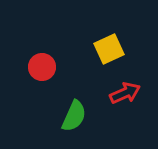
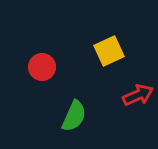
yellow square: moved 2 px down
red arrow: moved 13 px right, 2 px down
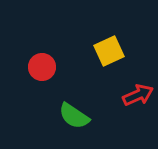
green semicircle: rotated 100 degrees clockwise
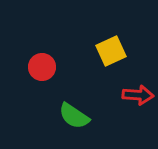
yellow square: moved 2 px right
red arrow: rotated 28 degrees clockwise
